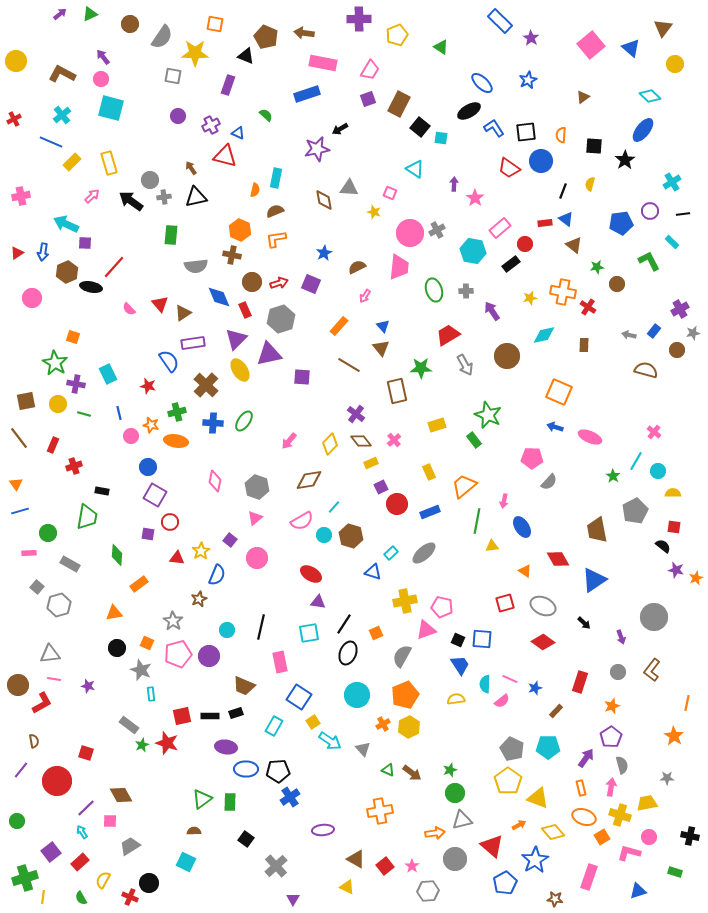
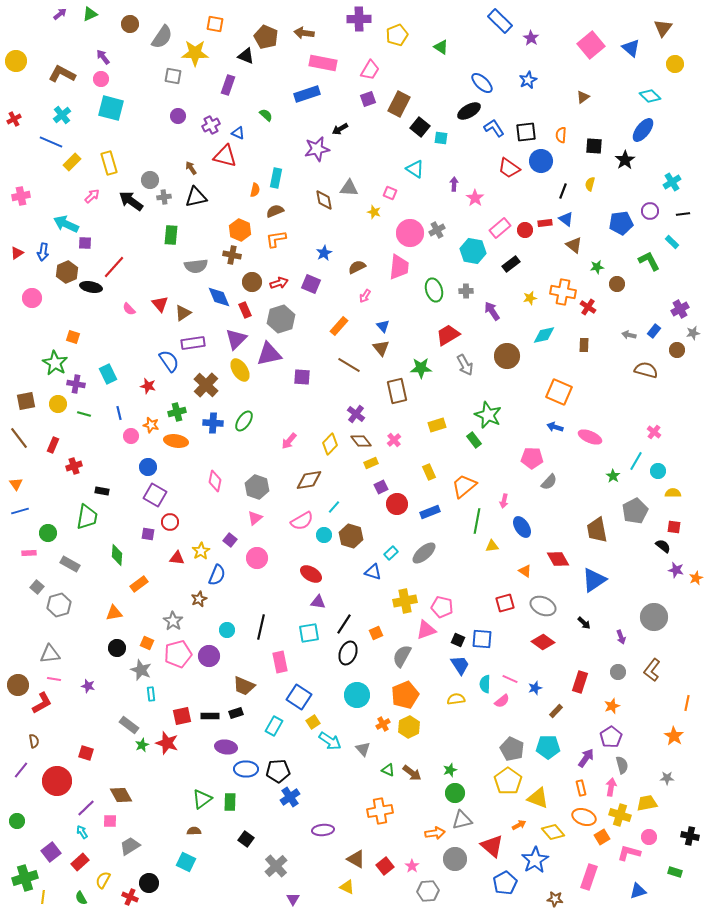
red circle at (525, 244): moved 14 px up
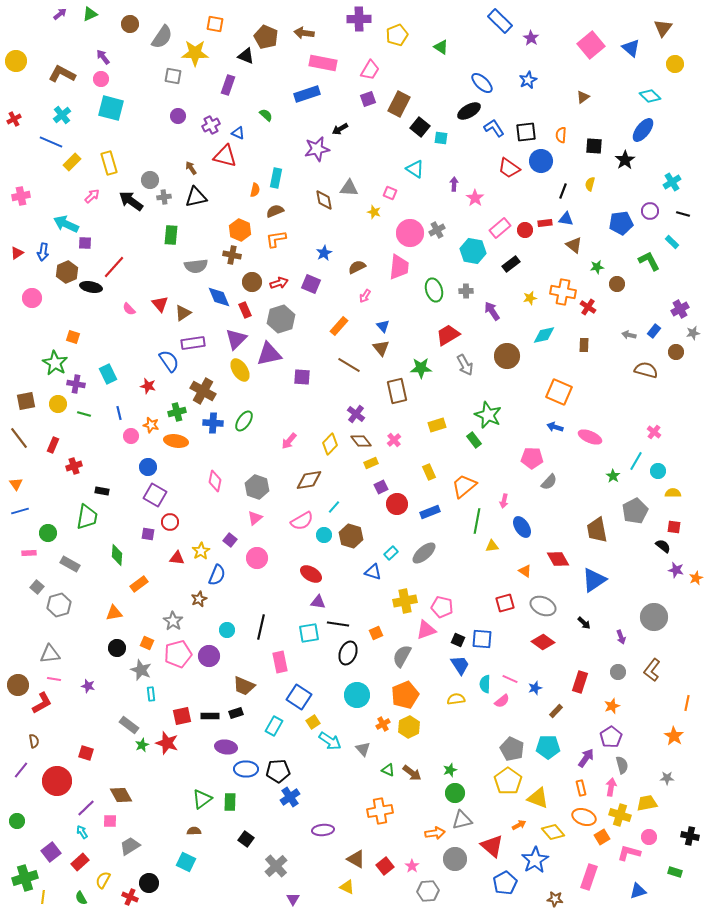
black line at (683, 214): rotated 24 degrees clockwise
blue triangle at (566, 219): rotated 28 degrees counterclockwise
brown circle at (677, 350): moved 1 px left, 2 px down
brown cross at (206, 385): moved 3 px left, 6 px down; rotated 15 degrees counterclockwise
black line at (344, 624): moved 6 px left; rotated 65 degrees clockwise
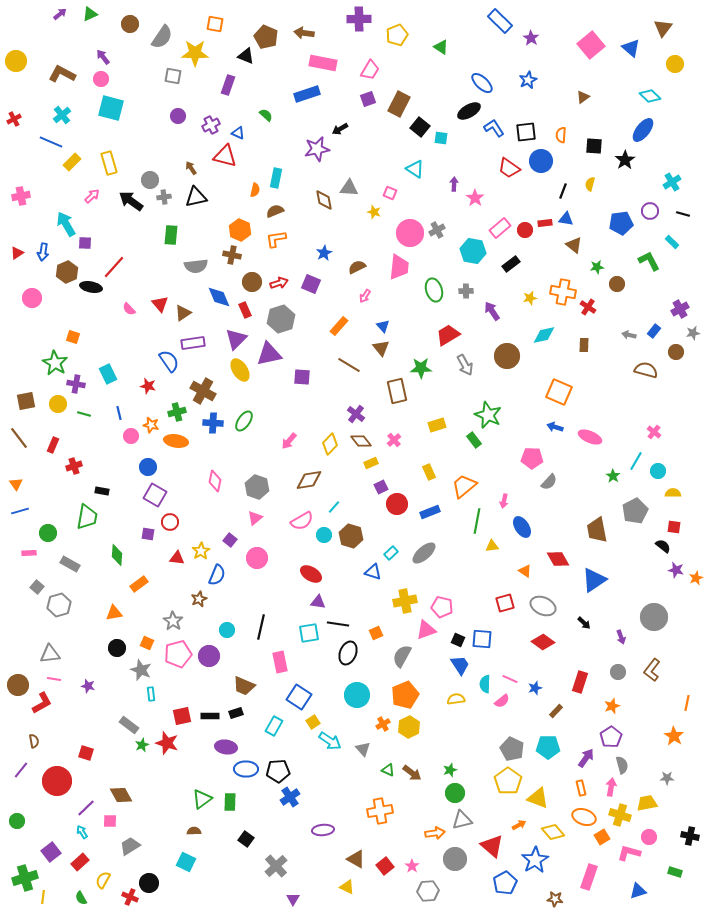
cyan arrow at (66, 224): rotated 35 degrees clockwise
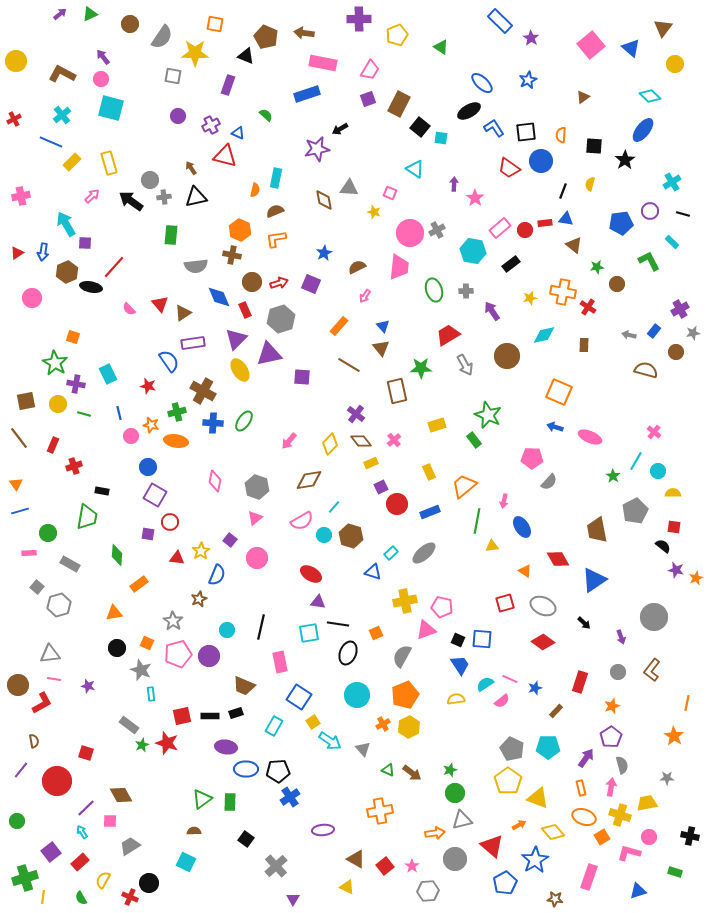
cyan semicircle at (485, 684): rotated 54 degrees clockwise
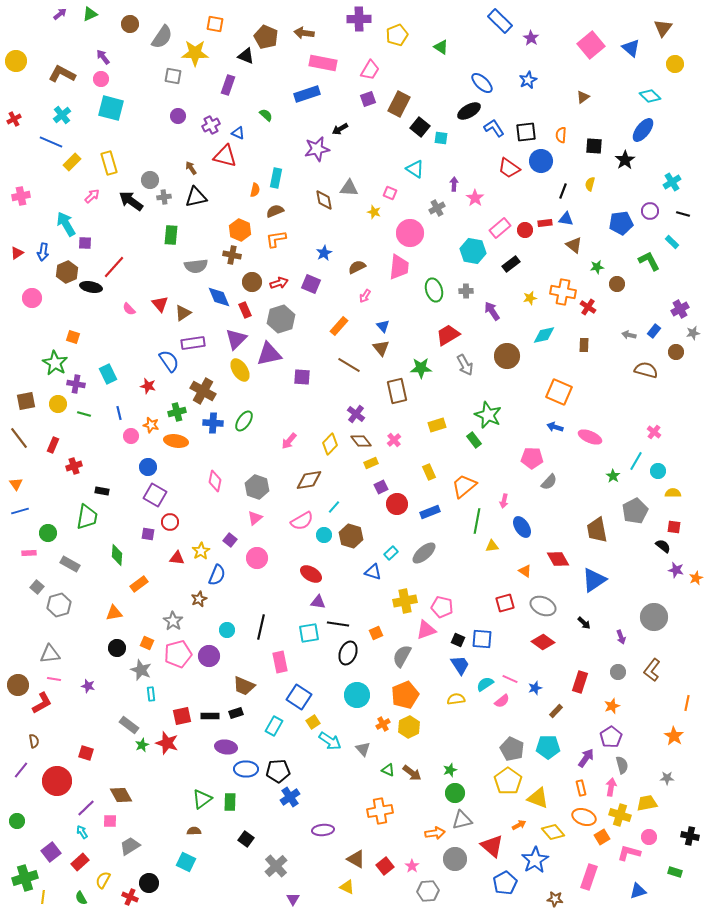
gray cross at (437, 230): moved 22 px up
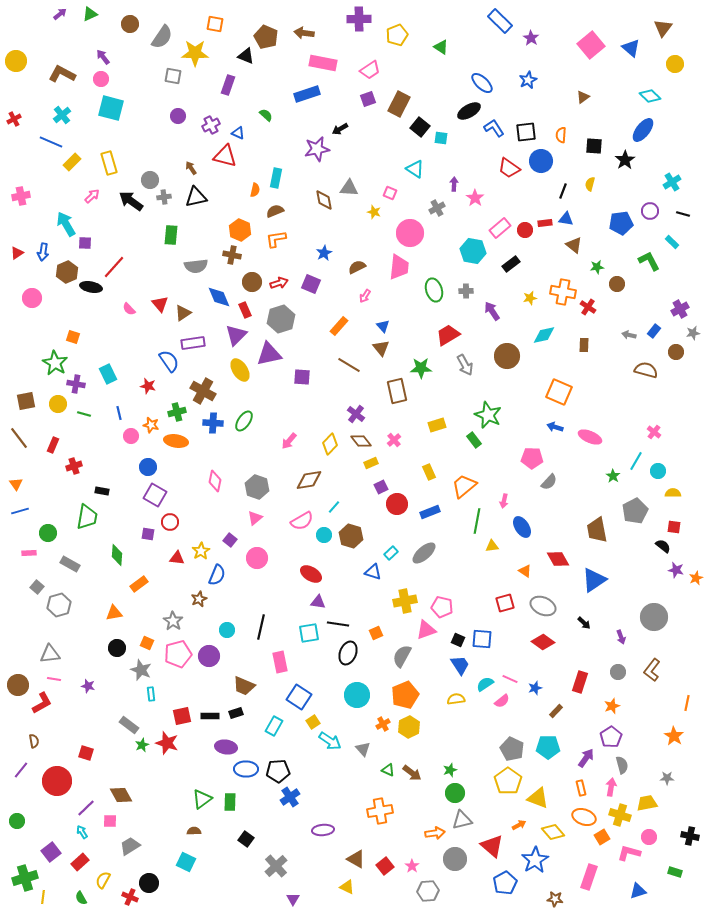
pink trapezoid at (370, 70): rotated 25 degrees clockwise
purple triangle at (236, 339): moved 4 px up
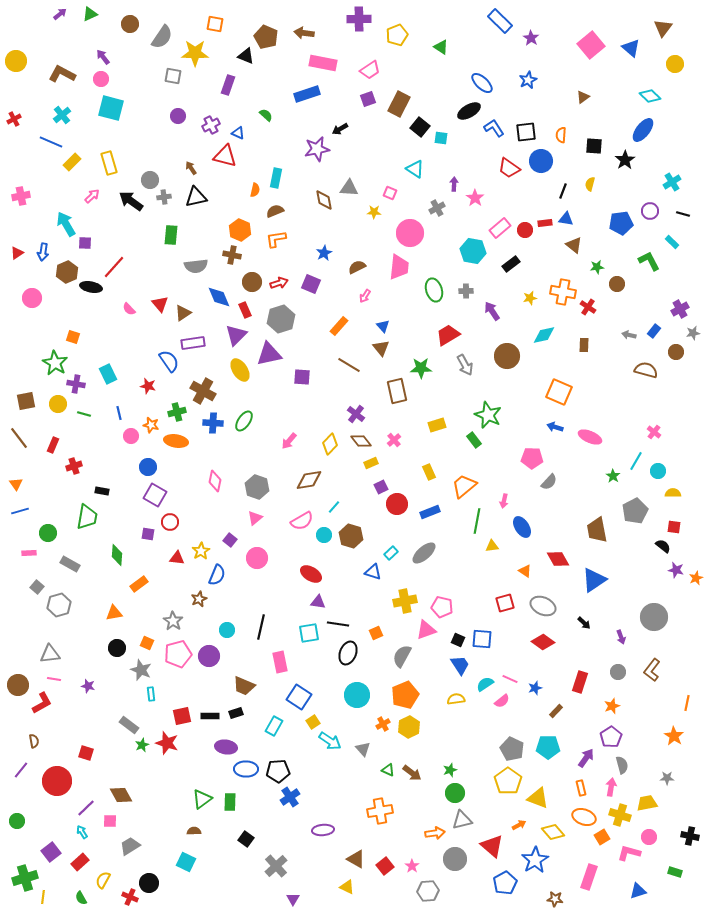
yellow star at (374, 212): rotated 16 degrees counterclockwise
